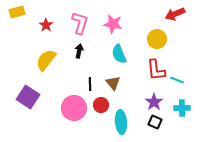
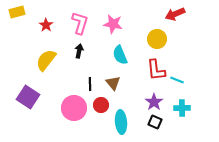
cyan semicircle: moved 1 px right, 1 px down
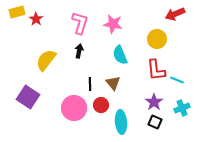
red star: moved 10 px left, 6 px up
cyan cross: rotated 21 degrees counterclockwise
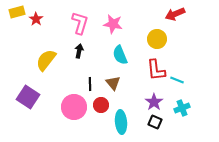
pink circle: moved 1 px up
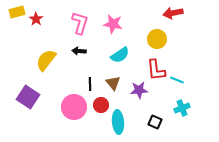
red arrow: moved 2 px left, 1 px up; rotated 12 degrees clockwise
black arrow: rotated 96 degrees counterclockwise
cyan semicircle: rotated 102 degrees counterclockwise
purple star: moved 15 px left, 12 px up; rotated 30 degrees clockwise
cyan ellipse: moved 3 px left
